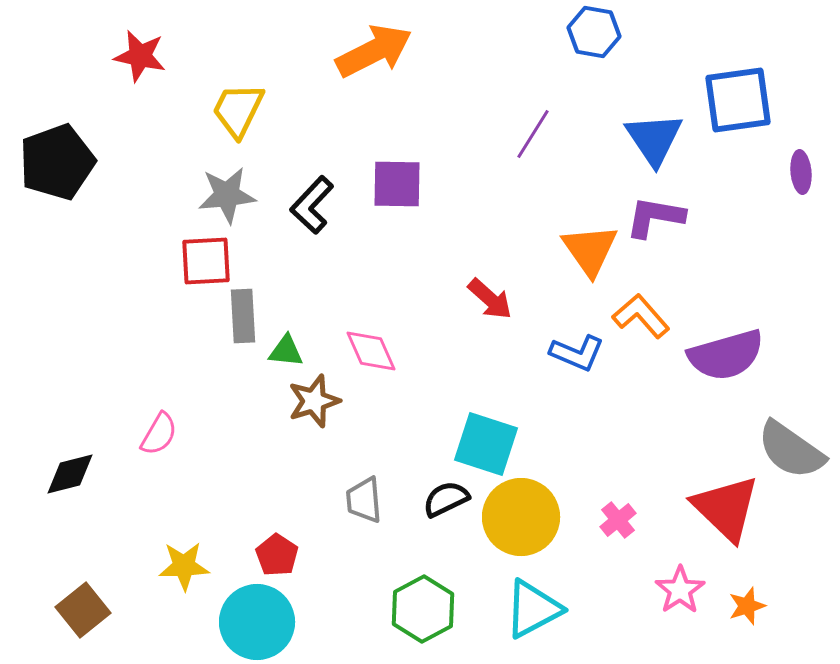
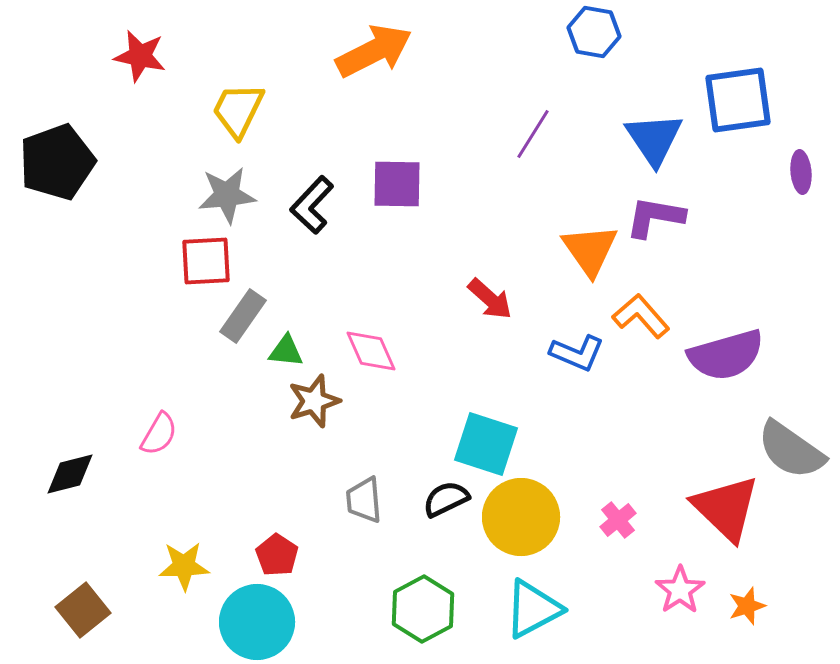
gray rectangle: rotated 38 degrees clockwise
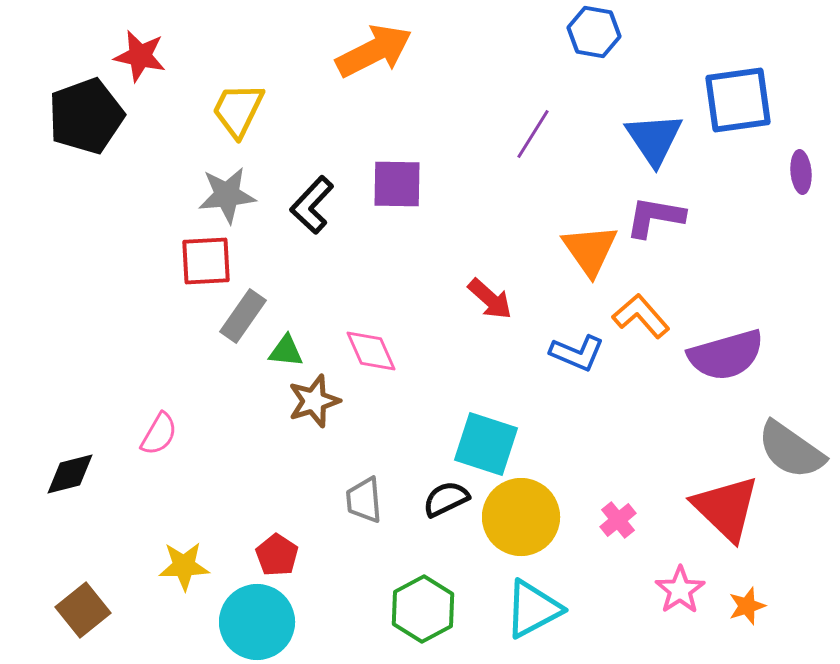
black pentagon: moved 29 px right, 46 px up
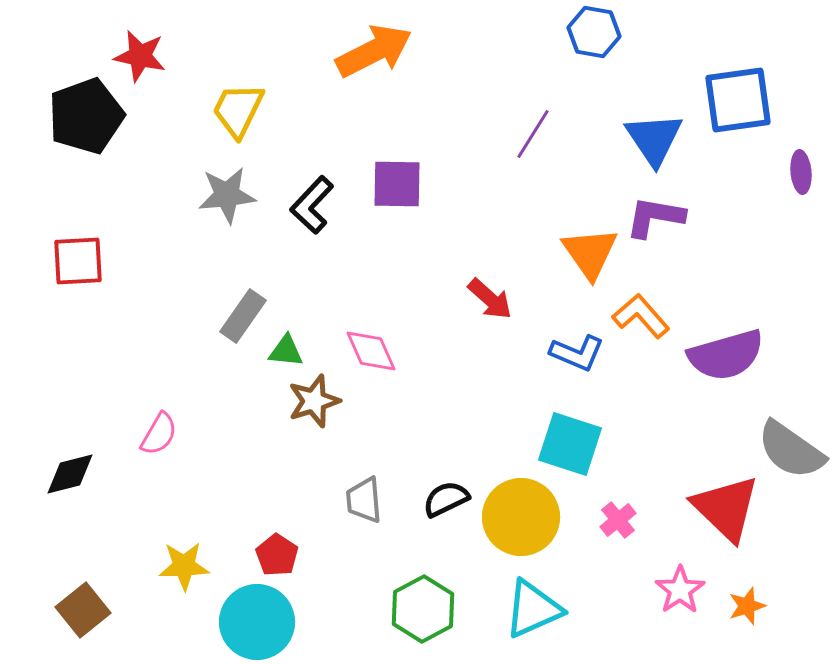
orange triangle: moved 3 px down
red square: moved 128 px left
cyan square: moved 84 px right
cyan triangle: rotated 4 degrees clockwise
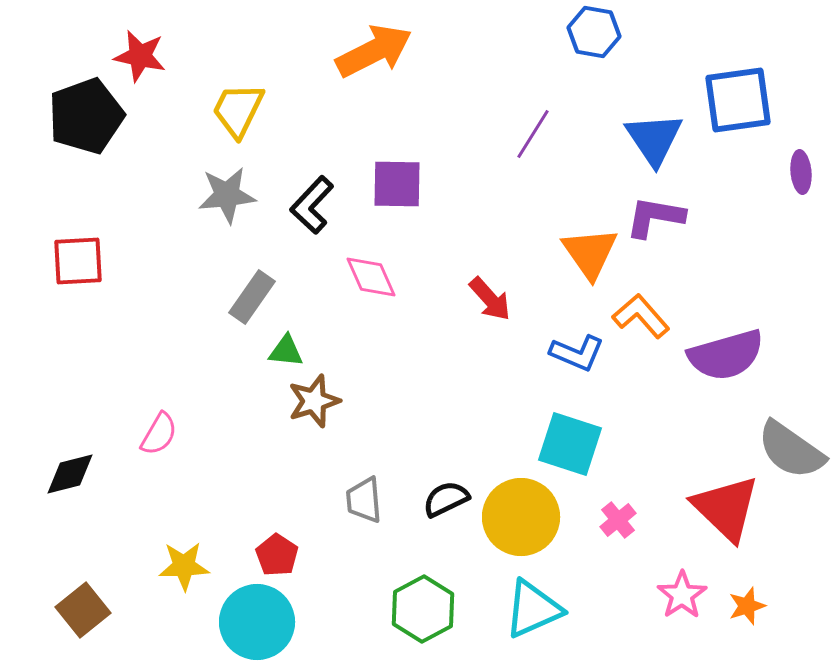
red arrow: rotated 6 degrees clockwise
gray rectangle: moved 9 px right, 19 px up
pink diamond: moved 74 px up
pink star: moved 2 px right, 5 px down
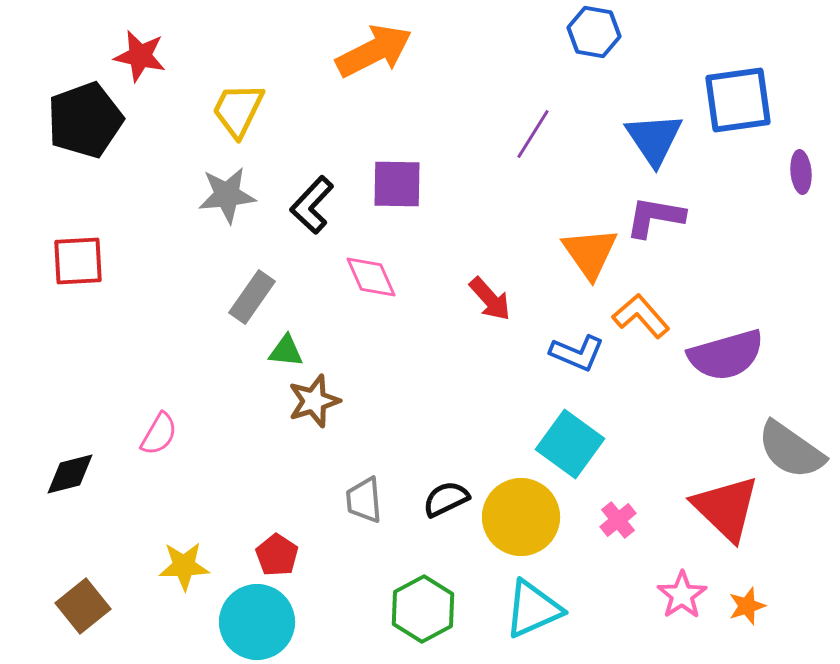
black pentagon: moved 1 px left, 4 px down
cyan square: rotated 18 degrees clockwise
brown square: moved 4 px up
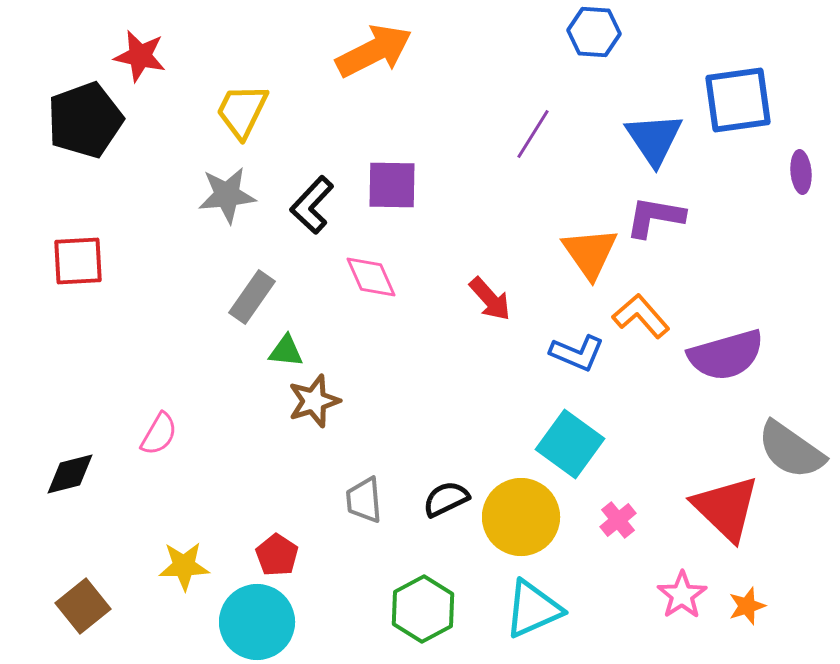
blue hexagon: rotated 6 degrees counterclockwise
yellow trapezoid: moved 4 px right, 1 px down
purple square: moved 5 px left, 1 px down
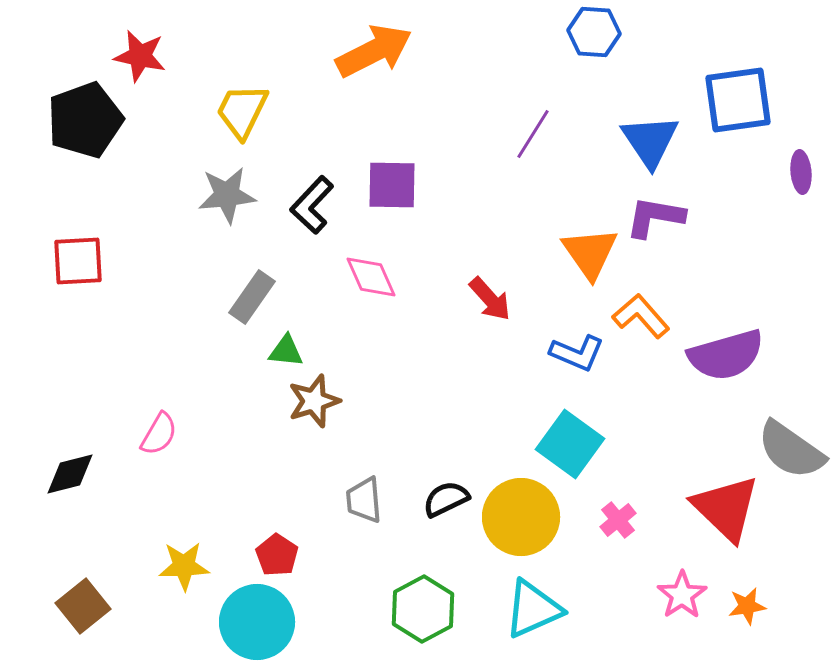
blue triangle: moved 4 px left, 2 px down
orange star: rotated 9 degrees clockwise
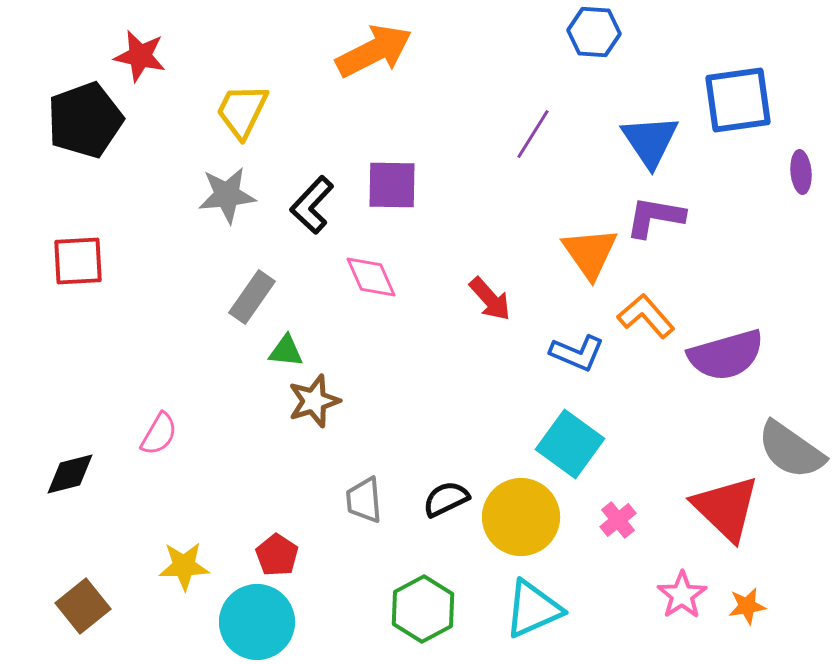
orange L-shape: moved 5 px right
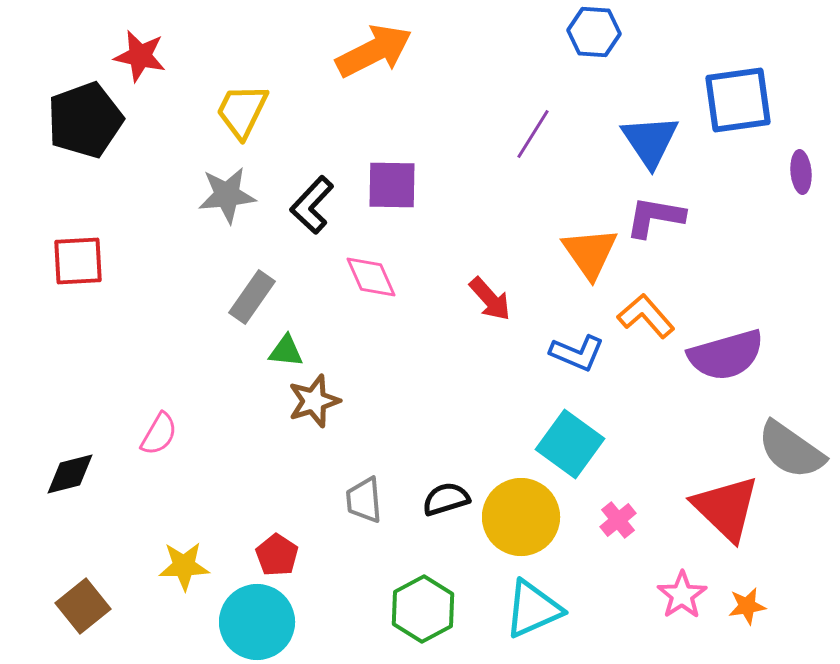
black semicircle: rotated 9 degrees clockwise
